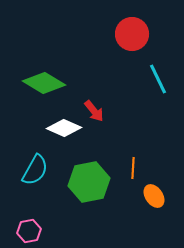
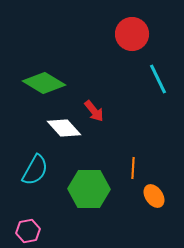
white diamond: rotated 24 degrees clockwise
green hexagon: moved 7 px down; rotated 12 degrees clockwise
pink hexagon: moved 1 px left
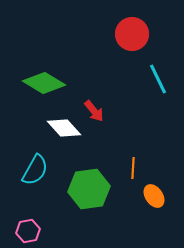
green hexagon: rotated 9 degrees counterclockwise
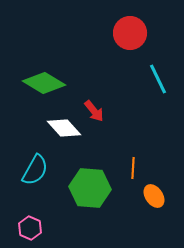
red circle: moved 2 px left, 1 px up
green hexagon: moved 1 px right, 1 px up; rotated 12 degrees clockwise
pink hexagon: moved 2 px right, 3 px up; rotated 25 degrees counterclockwise
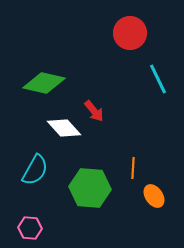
green diamond: rotated 18 degrees counterclockwise
pink hexagon: rotated 20 degrees counterclockwise
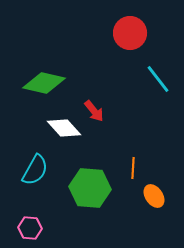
cyan line: rotated 12 degrees counterclockwise
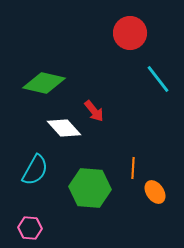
orange ellipse: moved 1 px right, 4 px up
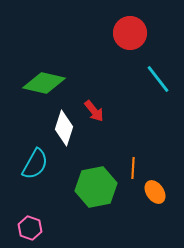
white diamond: rotated 60 degrees clockwise
cyan semicircle: moved 6 px up
green hexagon: moved 6 px right, 1 px up; rotated 15 degrees counterclockwise
pink hexagon: rotated 15 degrees clockwise
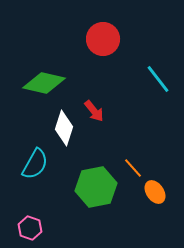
red circle: moved 27 px left, 6 px down
orange line: rotated 45 degrees counterclockwise
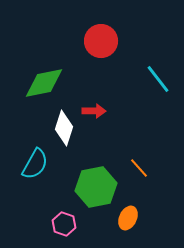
red circle: moved 2 px left, 2 px down
green diamond: rotated 24 degrees counterclockwise
red arrow: rotated 50 degrees counterclockwise
orange line: moved 6 px right
orange ellipse: moved 27 px left, 26 px down; rotated 60 degrees clockwise
pink hexagon: moved 34 px right, 4 px up
